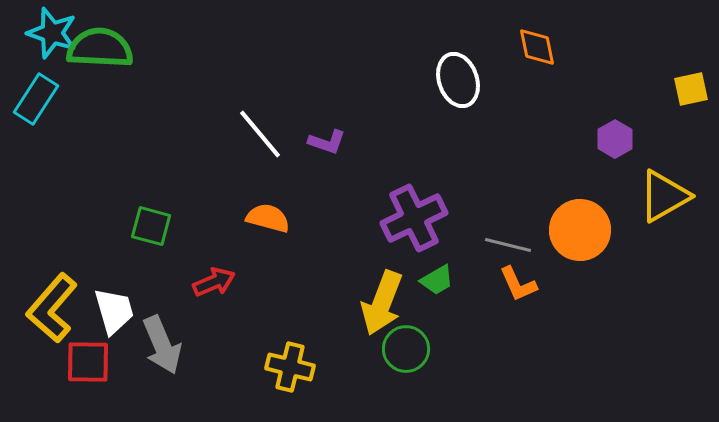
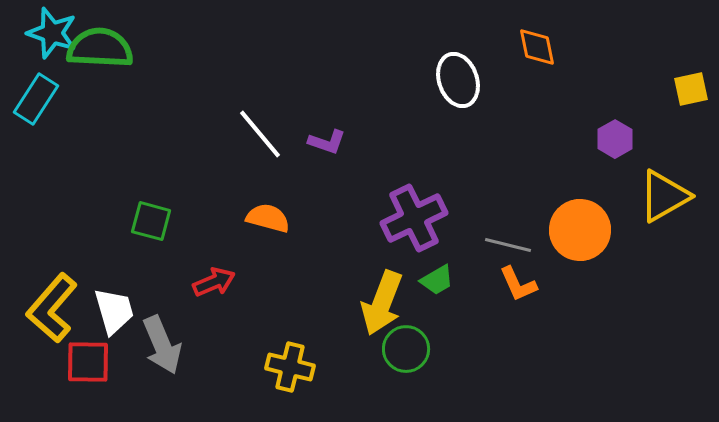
green square: moved 5 px up
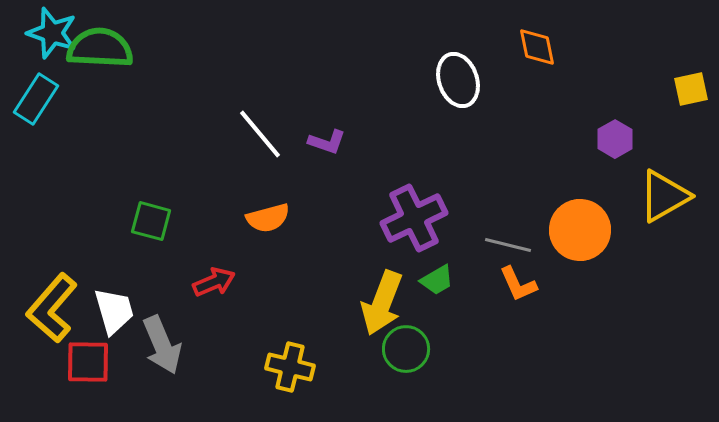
orange semicircle: rotated 150 degrees clockwise
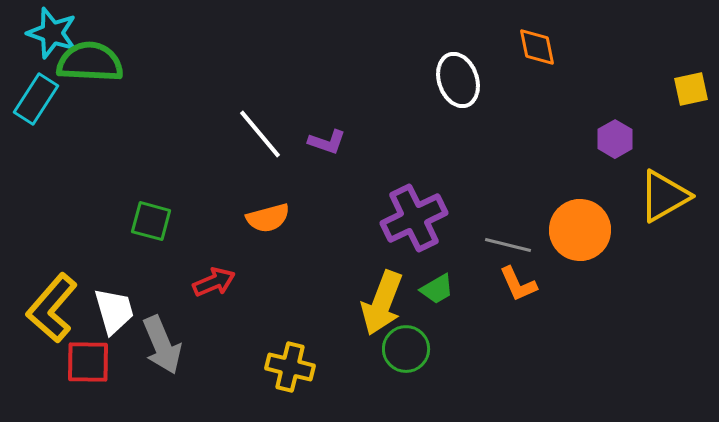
green semicircle: moved 10 px left, 14 px down
green trapezoid: moved 9 px down
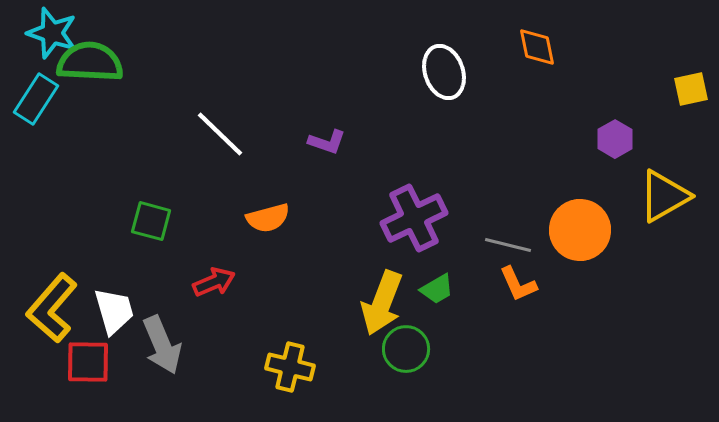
white ellipse: moved 14 px left, 8 px up
white line: moved 40 px left; rotated 6 degrees counterclockwise
